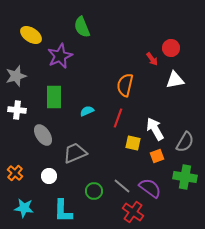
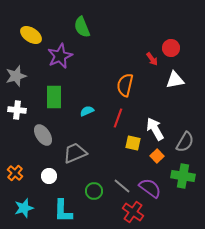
orange square: rotated 24 degrees counterclockwise
green cross: moved 2 px left, 1 px up
cyan star: rotated 24 degrees counterclockwise
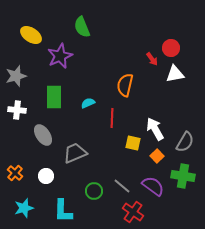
white triangle: moved 6 px up
cyan semicircle: moved 1 px right, 8 px up
red line: moved 6 px left; rotated 18 degrees counterclockwise
white circle: moved 3 px left
purple semicircle: moved 3 px right, 2 px up
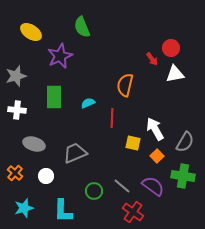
yellow ellipse: moved 3 px up
gray ellipse: moved 9 px left, 9 px down; rotated 40 degrees counterclockwise
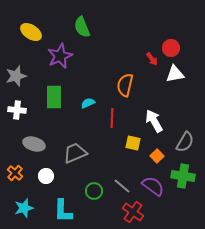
white arrow: moved 1 px left, 8 px up
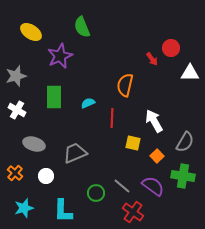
white triangle: moved 15 px right, 1 px up; rotated 12 degrees clockwise
white cross: rotated 24 degrees clockwise
green circle: moved 2 px right, 2 px down
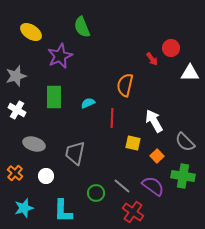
gray semicircle: rotated 105 degrees clockwise
gray trapezoid: rotated 55 degrees counterclockwise
